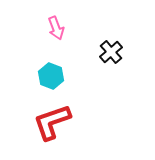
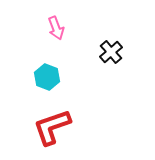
cyan hexagon: moved 4 px left, 1 px down
red L-shape: moved 5 px down
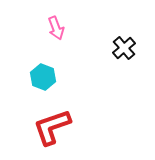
black cross: moved 13 px right, 4 px up
cyan hexagon: moved 4 px left
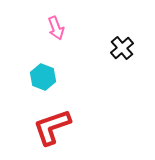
black cross: moved 2 px left
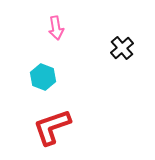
pink arrow: rotated 10 degrees clockwise
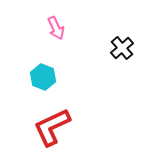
pink arrow: rotated 15 degrees counterclockwise
red L-shape: rotated 6 degrees counterclockwise
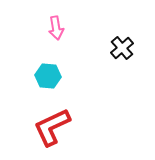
pink arrow: rotated 15 degrees clockwise
cyan hexagon: moved 5 px right, 1 px up; rotated 15 degrees counterclockwise
